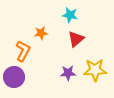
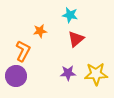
orange star: moved 1 px left, 2 px up
yellow star: moved 1 px right, 4 px down
purple circle: moved 2 px right, 1 px up
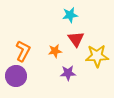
cyan star: rotated 21 degrees counterclockwise
orange star: moved 15 px right, 20 px down
red triangle: rotated 24 degrees counterclockwise
yellow star: moved 1 px right, 18 px up
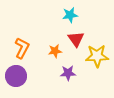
orange L-shape: moved 1 px left, 3 px up
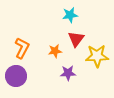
red triangle: rotated 12 degrees clockwise
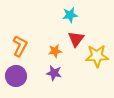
orange L-shape: moved 2 px left, 2 px up
purple star: moved 14 px left; rotated 14 degrees clockwise
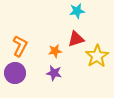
cyan star: moved 7 px right, 4 px up
red triangle: rotated 36 degrees clockwise
yellow star: rotated 30 degrees counterclockwise
purple circle: moved 1 px left, 3 px up
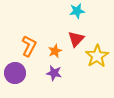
red triangle: rotated 30 degrees counterclockwise
orange L-shape: moved 9 px right
orange star: rotated 16 degrees counterclockwise
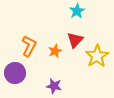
cyan star: rotated 21 degrees counterclockwise
red triangle: moved 1 px left, 1 px down
purple star: moved 13 px down
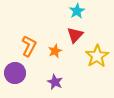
red triangle: moved 5 px up
purple star: moved 1 px right, 4 px up; rotated 14 degrees clockwise
